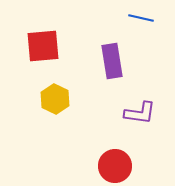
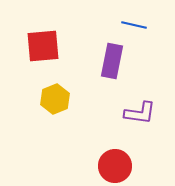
blue line: moved 7 px left, 7 px down
purple rectangle: rotated 20 degrees clockwise
yellow hexagon: rotated 12 degrees clockwise
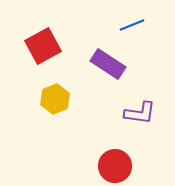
blue line: moved 2 px left; rotated 35 degrees counterclockwise
red square: rotated 24 degrees counterclockwise
purple rectangle: moved 4 px left, 3 px down; rotated 68 degrees counterclockwise
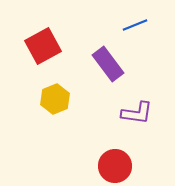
blue line: moved 3 px right
purple rectangle: rotated 20 degrees clockwise
purple L-shape: moved 3 px left
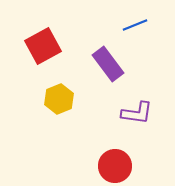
yellow hexagon: moved 4 px right
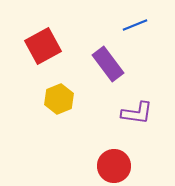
red circle: moved 1 px left
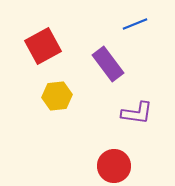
blue line: moved 1 px up
yellow hexagon: moved 2 px left, 3 px up; rotated 16 degrees clockwise
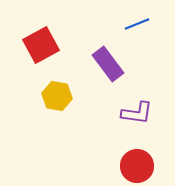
blue line: moved 2 px right
red square: moved 2 px left, 1 px up
yellow hexagon: rotated 16 degrees clockwise
red circle: moved 23 px right
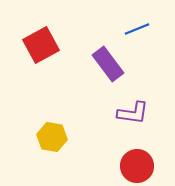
blue line: moved 5 px down
yellow hexagon: moved 5 px left, 41 px down
purple L-shape: moved 4 px left
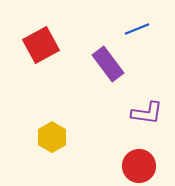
purple L-shape: moved 14 px right
yellow hexagon: rotated 20 degrees clockwise
red circle: moved 2 px right
